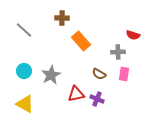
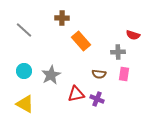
brown semicircle: rotated 24 degrees counterclockwise
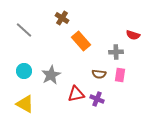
brown cross: rotated 32 degrees clockwise
gray cross: moved 2 px left
pink rectangle: moved 4 px left, 1 px down
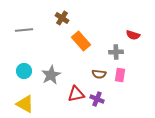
gray line: rotated 48 degrees counterclockwise
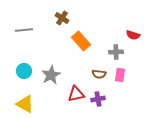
purple cross: moved 1 px right; rotated 32 degrees counterclockwise
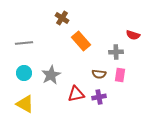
gray line: moved 13 px down
cyan circle: moved 2 px down
purple cross: moved 1 px right, 2 px up
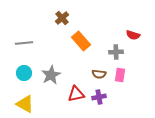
brown cross: rotated 16 degrees clockwise
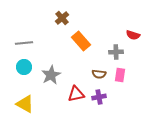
cyan circle: moved 6 px up
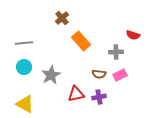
pink rectangle: rotated 56 degrees clockwise
